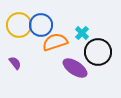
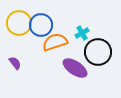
yellow circle: moved 2 px up
cyan cross: rotated 16 degrees clockwise
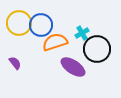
black circle: moved 1 px left, 3 px up
purple ellipse: moved 2 px left, 1 px up
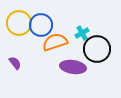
purple ellipse: rotated 25 degrees counterclockwise
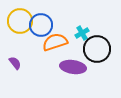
yellow circle: moved 1 px right, 2 px up
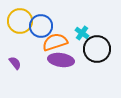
blue circle: moved 1 px down
cyan cross: rotated 24 degrees counterclockwise
purple ellipse: moved 12 px left, 7 px up
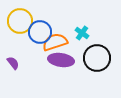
blue circle: moved 1 px left, 6 px down
black circle: moved 9 px down
purple semicircle: moved 2 px left
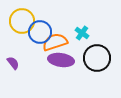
yellow circle: moved 2 px right
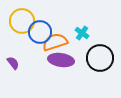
black circle: moved 3 px right
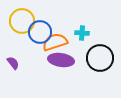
cyan cross: rotated 32 degrees counterclockwise
